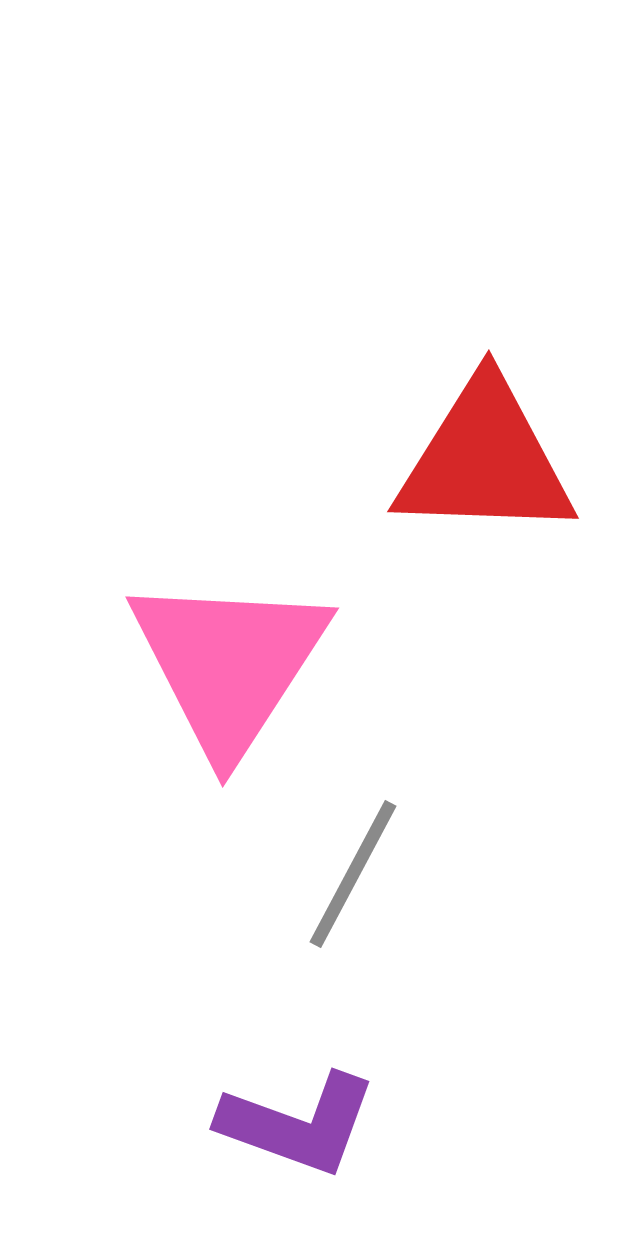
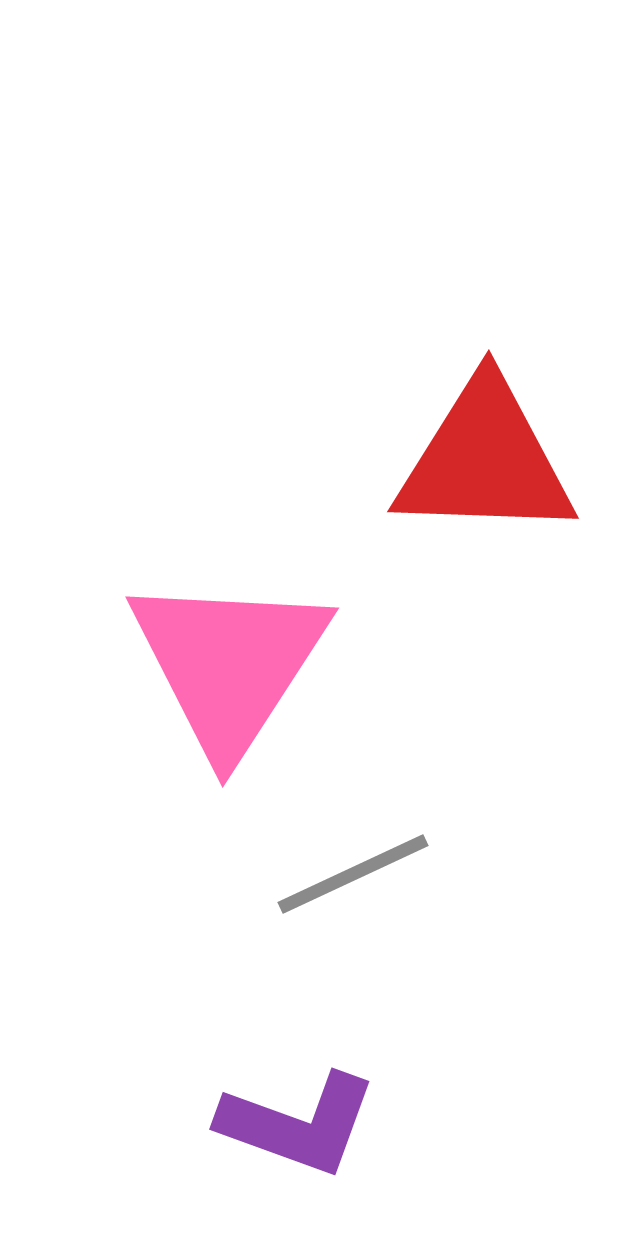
gray line: rotated 37 degrees clockwise
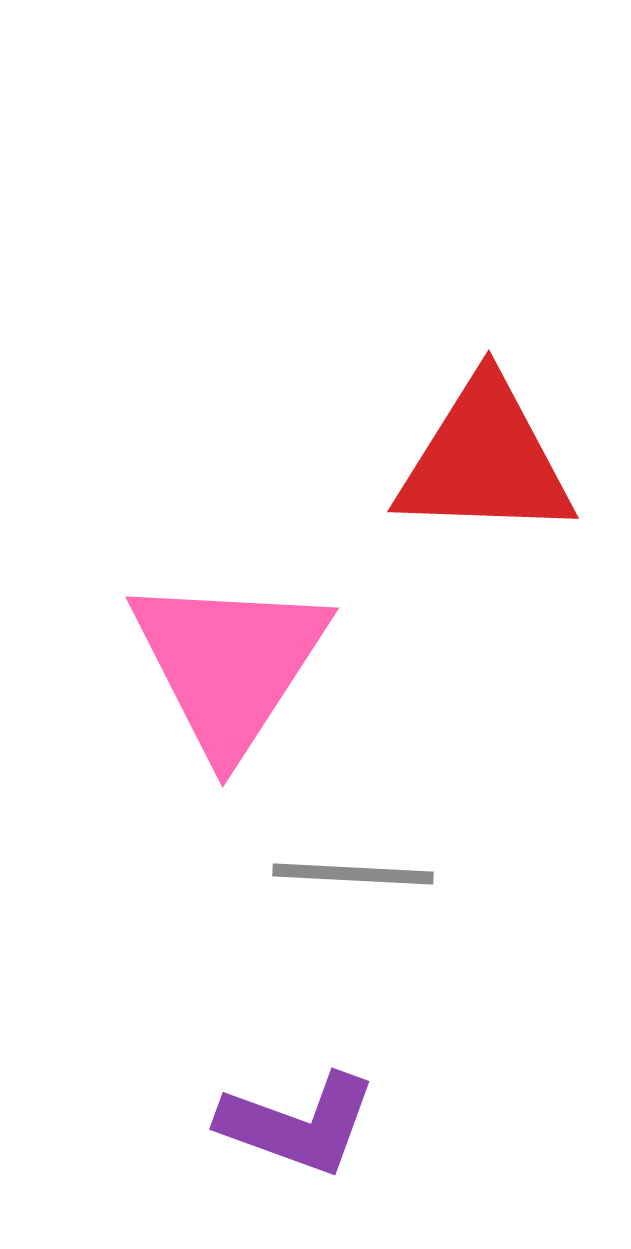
gray line: rotated 28 degrees clockwise
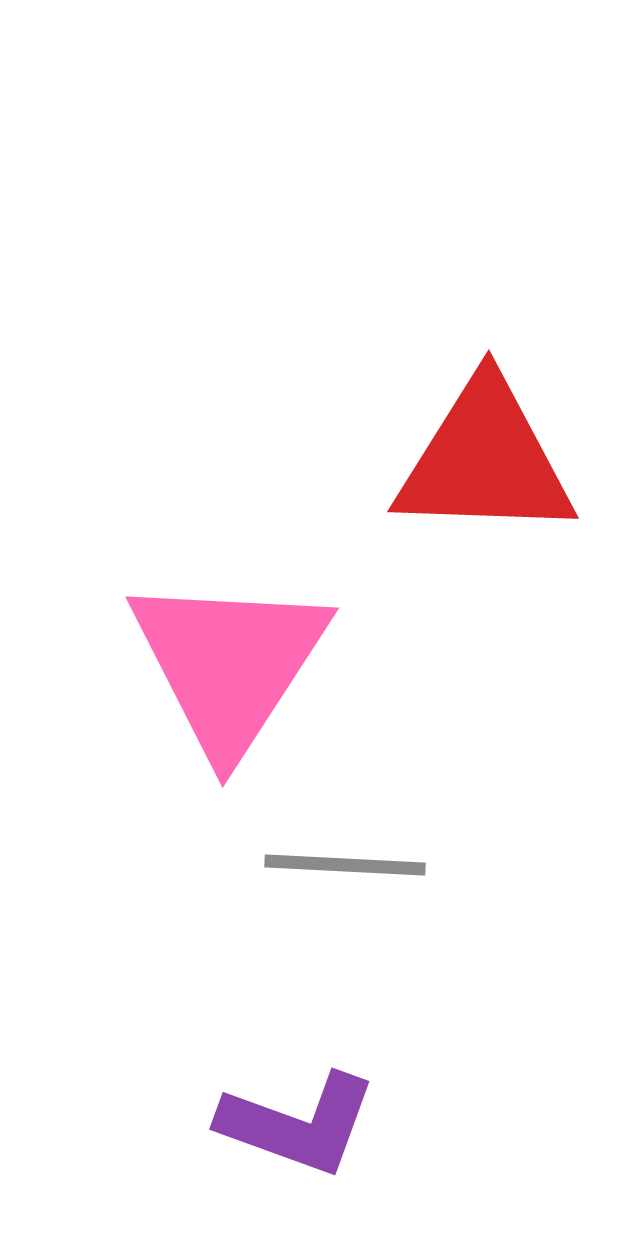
gray line: moved 8 px left, 9 px up
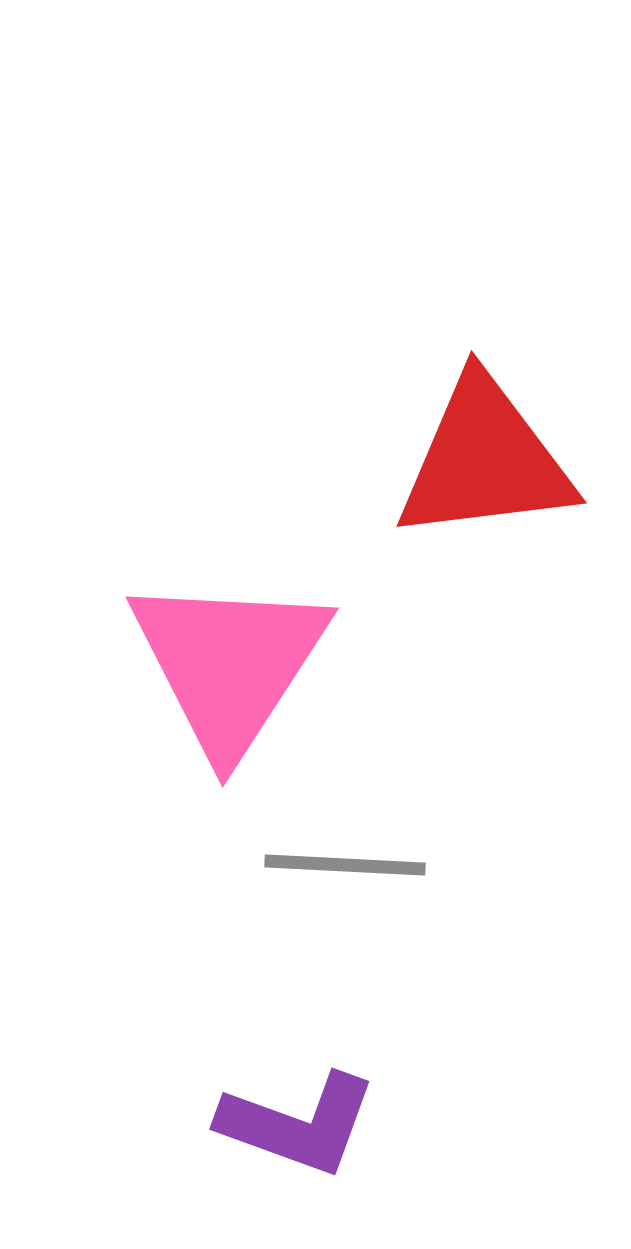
red triangle: rotated 9 degrees counterclockwise
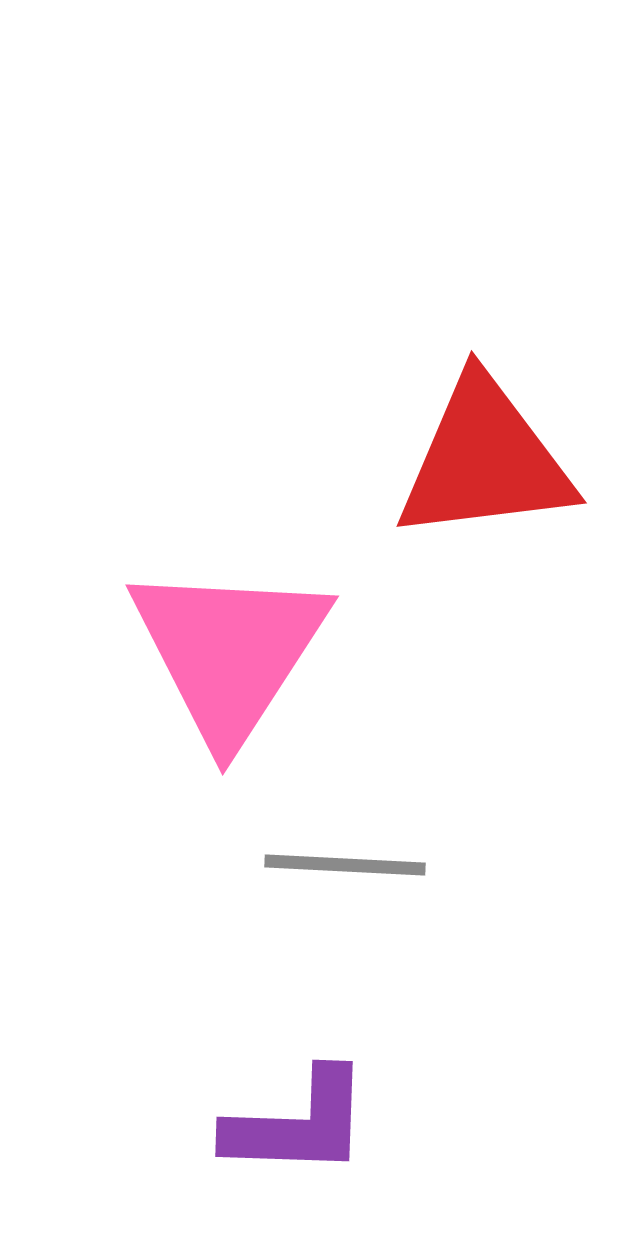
pink triangle: moved 12 px up
purple L-shape: rotated 18 degrees counterclockwise
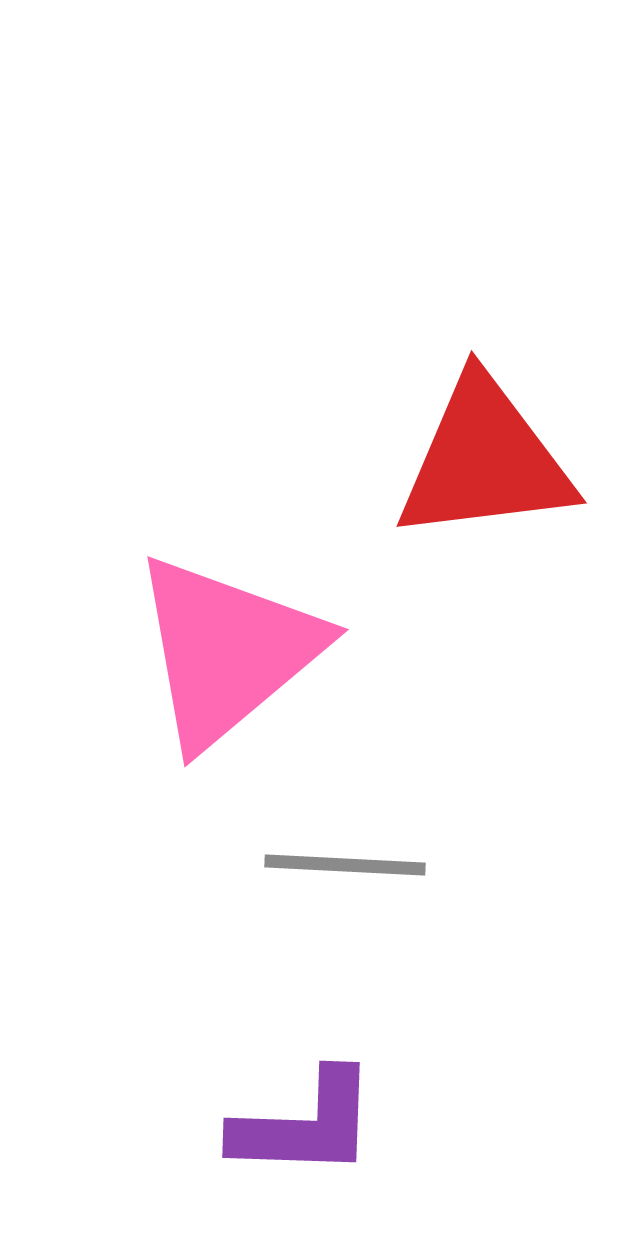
pink triangle: moved 2 px left, 1 px up; rotated 17 degrees clockwise
purple L-shape: moved 7 px right, 1 px down
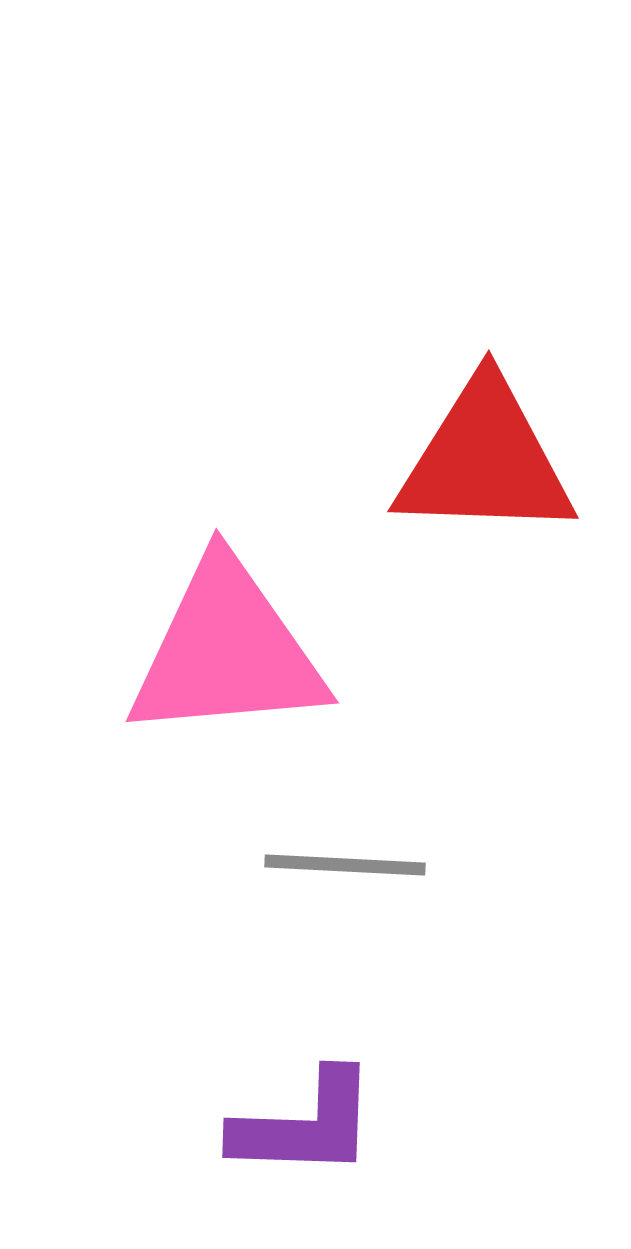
red triangle: rotated 9 degrees clockwise
pink triangle: rotated 35 degrees clockwise
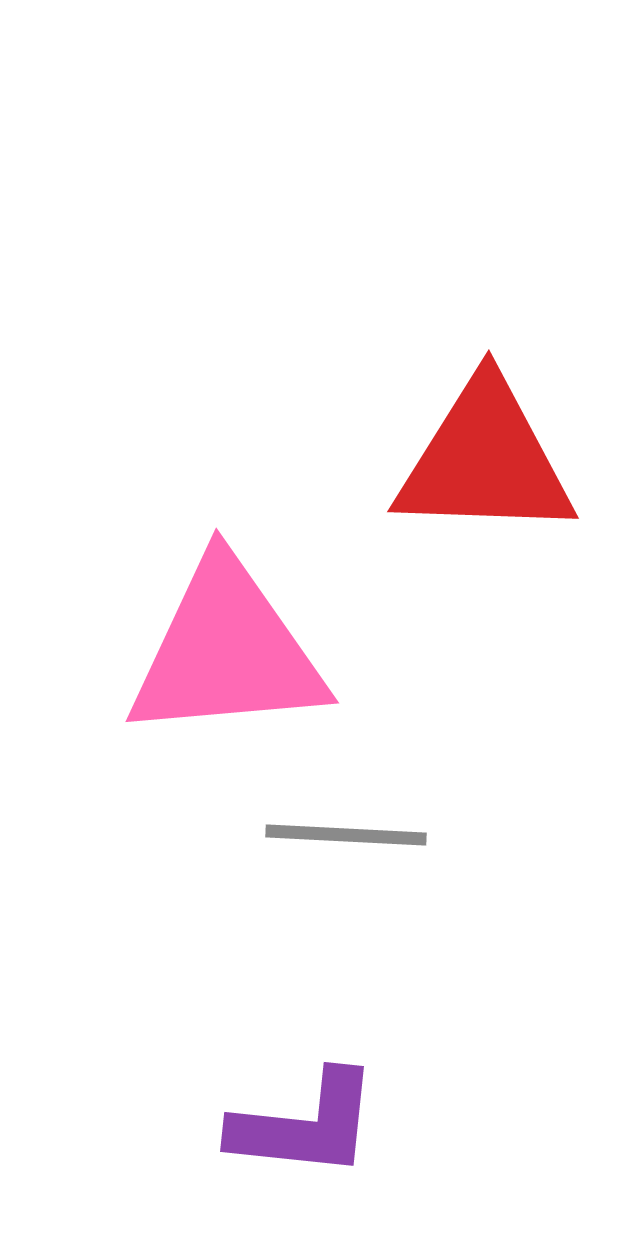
gray line: moved 1 px right, 30 px up
purple L-shape: rotated 4 degrees clockwise
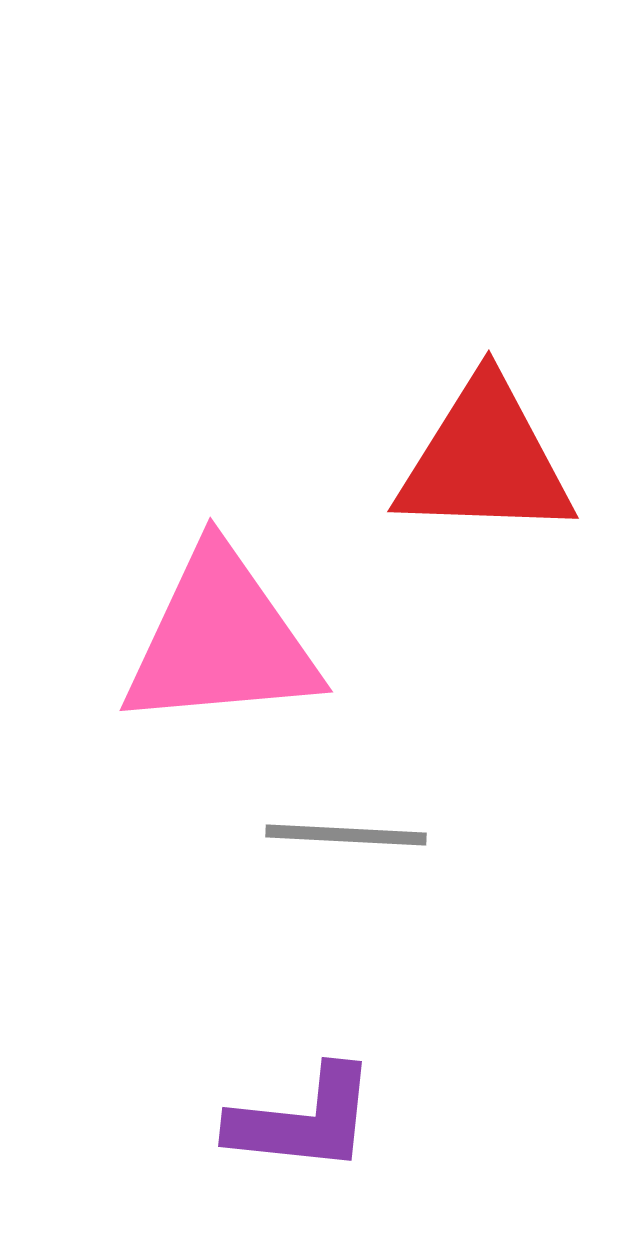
pink triangle: moved 6 px left, 11 px up
purple L-shape: moved 2 px left, 5 px up
